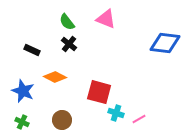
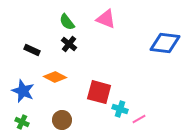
cyan cross: moved 4 px right, 4 px up
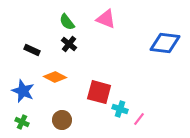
pink line: rotated 24 degrees counterclockwise
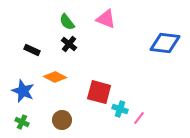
pink line: moved 1 px up
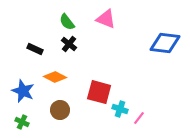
black rectangle: moved 3 px right, 1 px up
brown circle: moved 2 px left, 10 px up
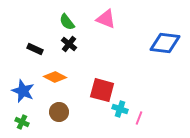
red square: moved 3 px right, 2 px up
brown circle: moved 1 px left, 2 px down
pink line: rotated 16 degrees counterclockwise
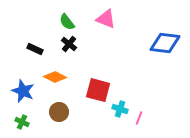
red square: moved 4 px left
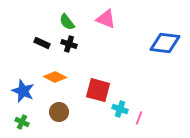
black cross: rotated 21 degrees counterclockwise
black rectangle: moved 7 px right, 6 px up
